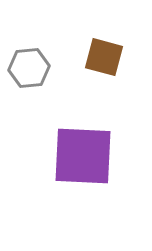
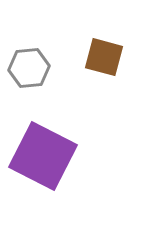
purple square: moved 40 px left; rotated 24 degrees clockwise
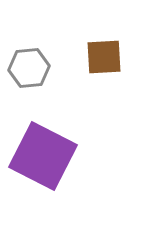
brown square: rotated 18 degrees counterclockwise
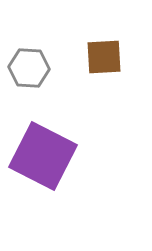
gray hexagon: rotated 9 degrees clockwise
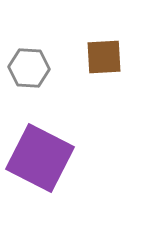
purple square: moved 3 px left, 2 px down
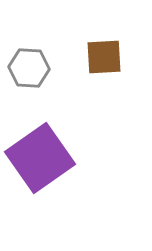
purple square: rotated 28 degrees clockwise
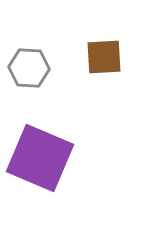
purple square: rotated 32 degrees counterclockwise
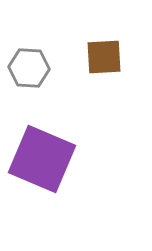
purple square: moved 2 px right, 1 px down
